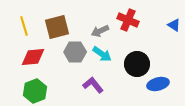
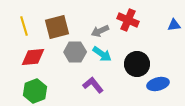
blue triangle: rotated 40 degrees counterclockwise
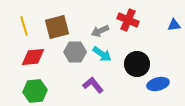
green hexagon: rotated 15 degrees clockwise
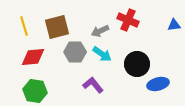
green hexagon: rotated 15 degrees clockwise
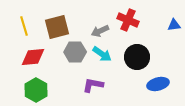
black circle: moved 7 px up
purple L-shape: rotated 40 degrees counterclockwise
green hexagon: moved 1 px right, 1 px up; rotated 20 degrees clockwise
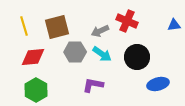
red cross: moved 1 px left, 1 px down
